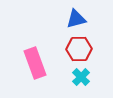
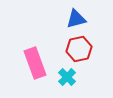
red hexagon: rotated 10 degrees counterclockwise
cyan cross: moved 14 px left
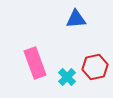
blue triangle: rotated 10 degrees clockwise
red hexagon: moved 16 px right, 18 px down
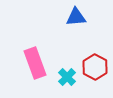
blue triangle: moved 2 px up
red hexagon: rotated 20 degrees counterclockwise
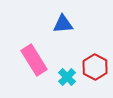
blue triangle: moved 13 px left, 7 px down
pink rectangle: moved 1 px left, 3 px up; rotated 12 degrees counterclockwise
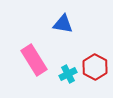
blue triangle: rotated 15 degrees clockwise
cyan cross: moved 1 px right, 3 px up; rotated 18 degrees clockwise
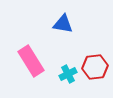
pink rectangle: moved 3 px left, 1 px down
red hexagon: rotated 25 degrees clockwise
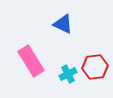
blue triangle: rotated 15 degrees clockwise
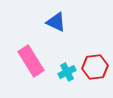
blue triangle: moved 7 px left, 2 px up
cyan cross: moved 1 px left, 2 px up
